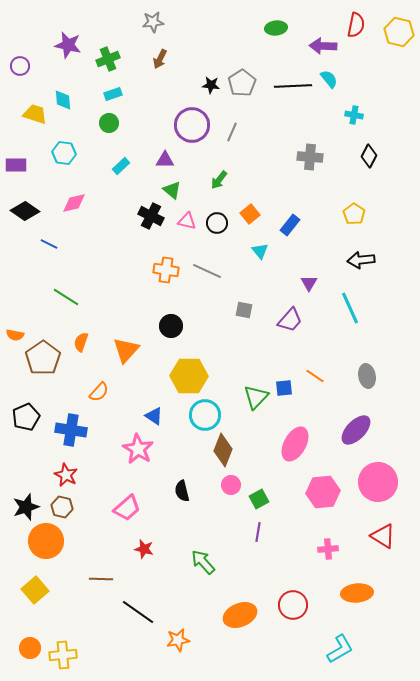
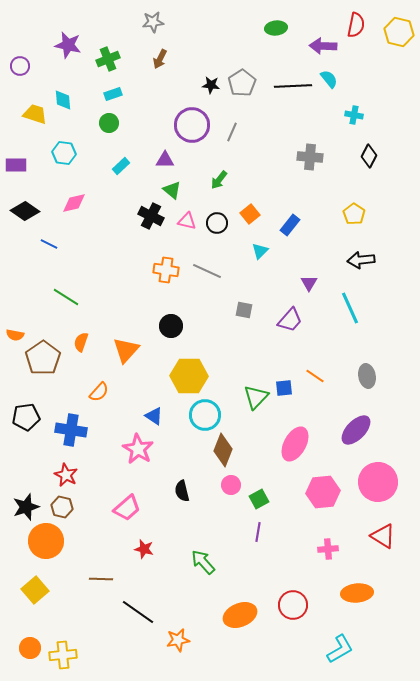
cyan triangle at (260, 251): rotated 24 degrees clockwise
black pentagon at (26, 417): rotated 16 degrees clockwise
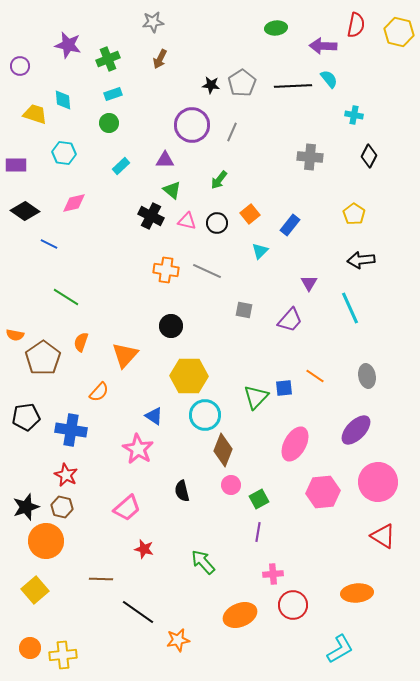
orange triangle at (126, 350): moved 1 px left, 5 px down
pink cross at (328, 549): moved 55 px left, 25 px down
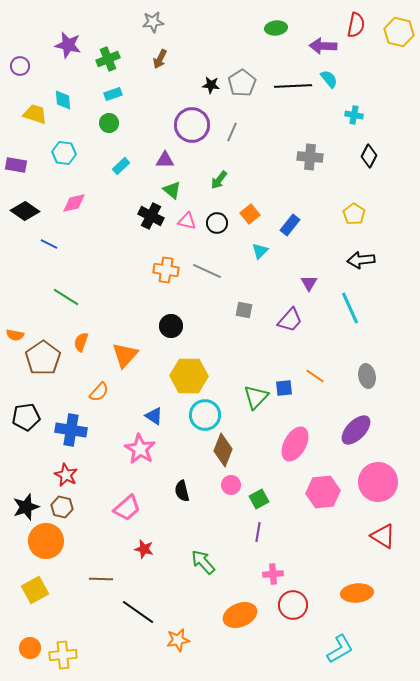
purple rectangle at (16, 165): rotated 10 degrees clockwise
pink star at (138, 449): moved 2 px right
yellow square at (35, 590): rotated 12 degrees clockwise
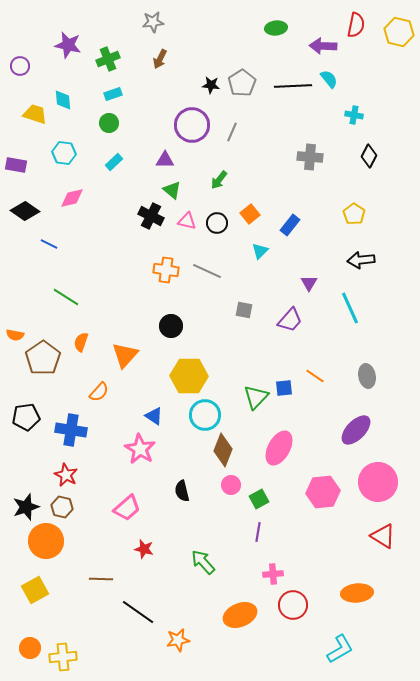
cyan rectangle at (121, 166): moved 7 px left, 4 px up
pink diamond at (74, 203): moved 2 px left, 5 px up
pink ellipse at (295, 444): moved 16 px left, 4 px down
yellow cross at (63, 655): moved 2 px down
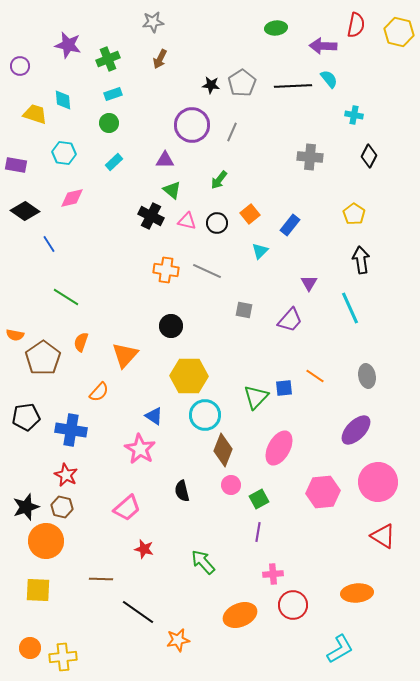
blue line at (49, 244): rotated 30 degrees clockwise
black arrow at (361, 260): rotated 88 degrees clockwise
yellow square at (35, 590): moved 3 px right; rotated 32 degrees clockwise
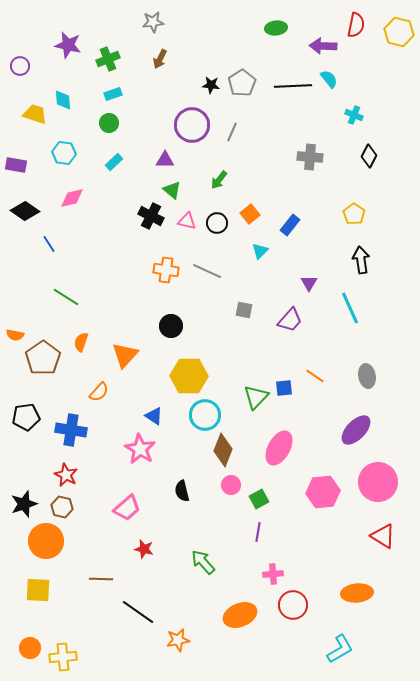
cyan cross at (354, 115): rotated 12 degrees clockwise
black star at (26, 507): moved 2 px left, 3 px up
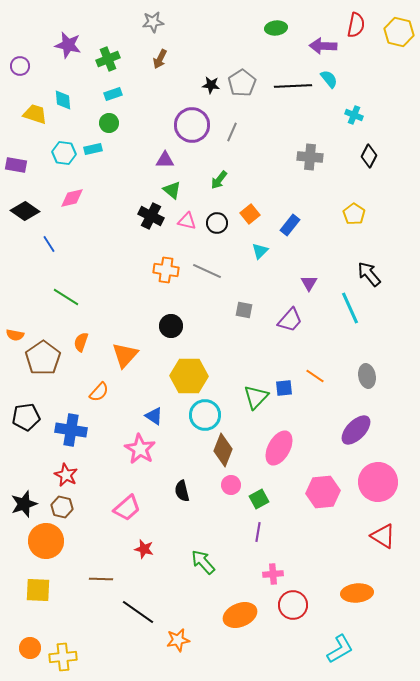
cyan rectangle at (114, 162): moved 21 px left, 13 px up; rotated 30 degrees clockwise
black arrow at (361, 260): moved 8 px right, 14 px down; rotated 32 degrees counterclockwise
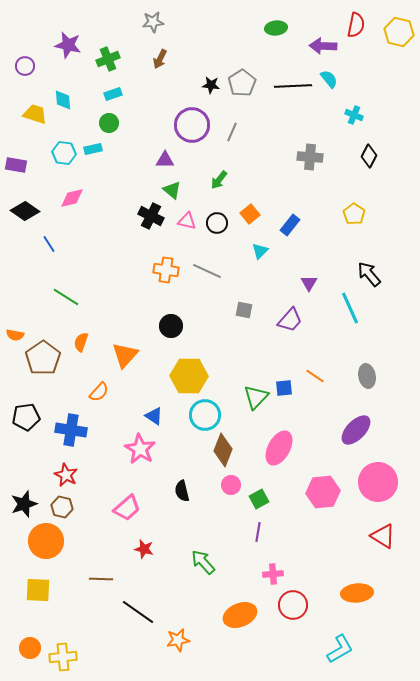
purple circle at (20, 66): moved 5 px right
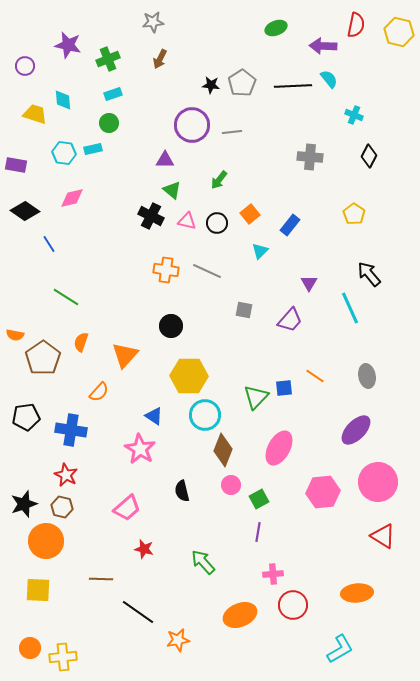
green ellipse at (276, 28): rotated 15 degrees counterclockwise
gray line at (232, 132): rotated 60 degrees clockwise
